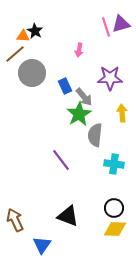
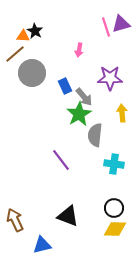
blue triangle: rotated 42 degrees clockwise
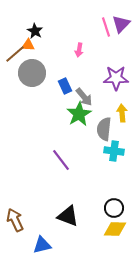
purple triangle: rotated 30 degrees counterclockwise
orange triangle: moved 5 px right, 9 px down
purple star: moved 6 px right
gray semicircle: moved 9 px right, 6 px up
cyan cross: moved 13 px up
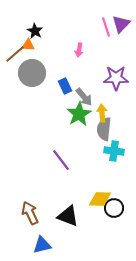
yellow arrow: moved 20 px left
brown arrow: moved 15 px right, 7 px up
yellow diamond: moved 15 px left, 30 px up
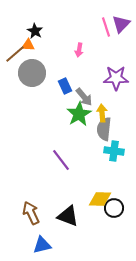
brown arrow: moved 1 px right
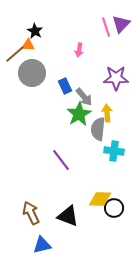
yellow arrow: moved 5 px right
gray semicircle: moved 6 px left
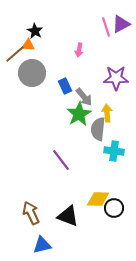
purple triangle: rotated 18 degrees clockwise
yellow diamond: moved 2 px left
